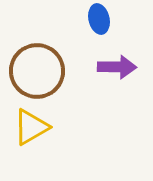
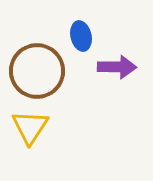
blue ellipse: moved 18 px left, 17 px down
yellow triangle: moved 1 px left; rotated 27 degrees counterclockwise
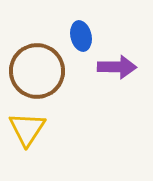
yellow triangle: moved 3 px left, 2 px down
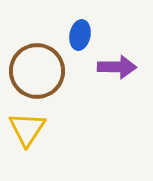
blue ellipse: moved 1 px left, 1 px up; rotated 24 degrees clockwise
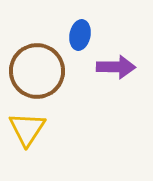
purple arrow: moved 1 px left
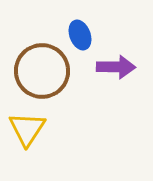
blue ellipse: rotated 32 degrees counterclockwise
brown circle: moved 5 px right
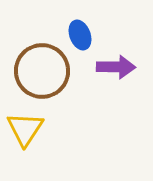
yellow triangle: moved 2 px left
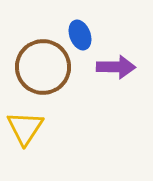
brown circle: moved 1 px right, 4 px up
yellow triangle: moved 1 px up
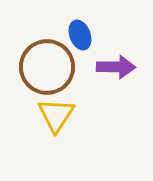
brown circle: moved 4 px right
yellow triangle: moved 31 px right, 13 px up
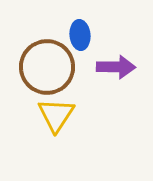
blue ellipse: rotated 16 degrees clockwise
